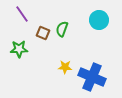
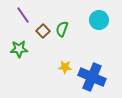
purple line: moved 1 px right, 1 px down
brown square: moved 2 px up; rotated 24 degrees clockwise
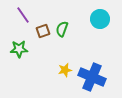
cyan circle: moved 1 px right, 1 px up
brown square: rotated 24 degrees clockwise
yellow star: moved 3 px down; rotated 16 degrees counterclockwise
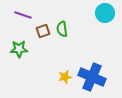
purple line: rotated 36 degrees counterclockwise
cyan circle: moved 5 px right, 6 px up
green semicircle: rotated 28 degrees counterclockwise
yellow star: moved 7 px down
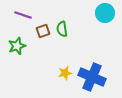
green star: moved 2 px left, 3 px up; rotated 18 degrees counterclockwise
yellow star: moved 4 px up
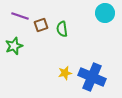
purple line: moved 3 px left, 1 px down
brown square: moved 2 px left, 6 px up
green star: moved 3 px left
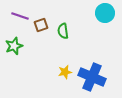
green semicircle: moved 1 px right, 2 px down
yellow star: moved 1 px up
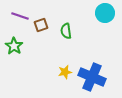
green semicircle: moved 3 px right
green star: rotated 18 degrees counterclockwise
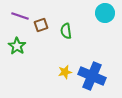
green star: moved 3 px right
blue cross: moved 1 px up
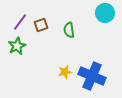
purple line: moved 6 px down; rotated 72 degrees counterclockwise
green semicircle: moved 3 px right, 1 px up
green star: rotated 12 degrees clockwise
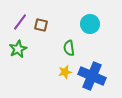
cyan circle: moved 15 px left, 11 px down
brown square: rotated 32 degrees clockwise
green semicircle: moved 18 px down
green star: moved 1 px right, 3 px down
